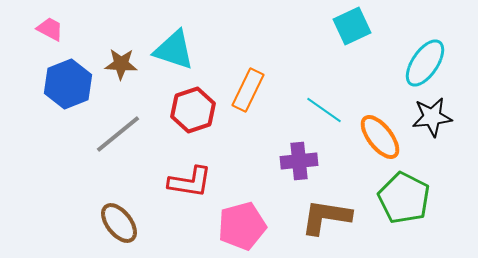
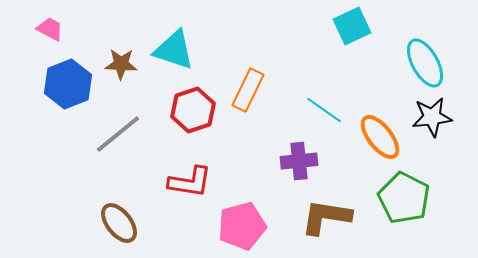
cyan ellipse: rotated 63 degrees counterclockwise
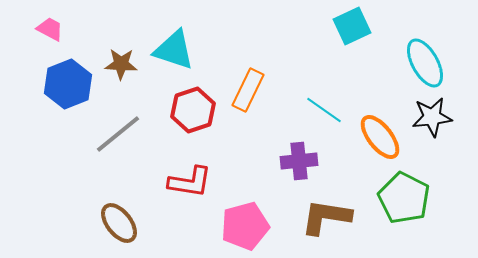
pink pentagon: moved 3 px right
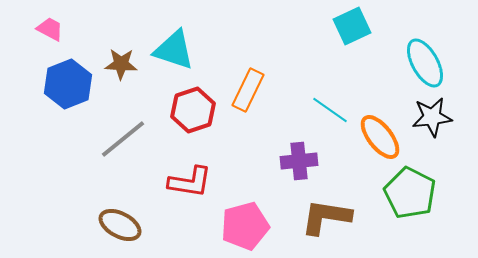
cyan line: moved 6 px right
gray line: moved 5 px right, 5 px down
green pentagon: moved 6 px right, 5 px up
brown ellipse: moved 1 px right, 2 px down; rotated 24 degrees counterclockwise
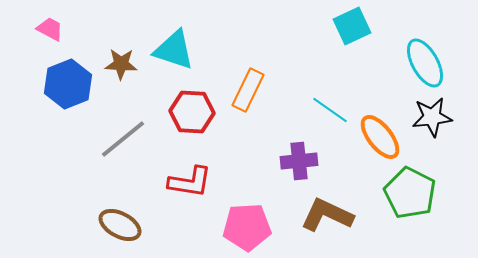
red hexagon: moved 1 px left, 2 px down; rotated 21 degrees clockwise
brown L-shape: moved 1 px right, 2 px up; rotated 16 degrees clockwise
pink pentagon: moved 2 px right, 1 px down; rotated 12 degrees clockwise
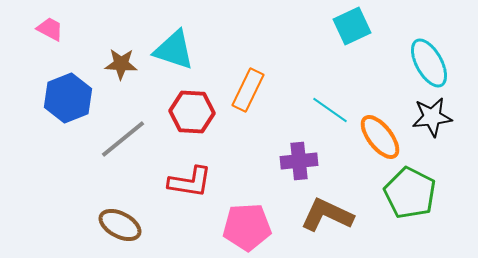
cyan ellipse: moved 4 px right
blue hexagon: moved 14 px down
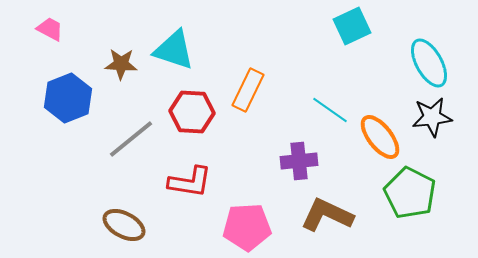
gray line: moved 8 px right
brown ellipse: moved 4 px right
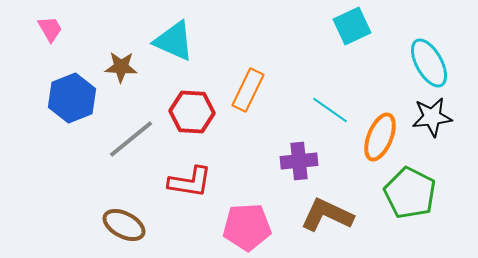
pink trapezoid: rotated 32 degrees clockwise
cyan triangle: moved 9 px up; rotated 6 degrees clockwise
brown star: moved 3 px down
blue hexagon: moved 4 px right
orange ellipse: rotated 60 degrees clockwise
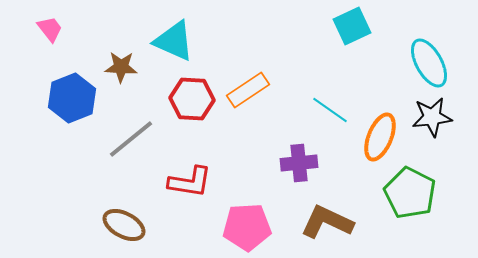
pink trapezoid: rotated 8 degrees counterclockwise
orange rectangle: rotated 30 degrees clockwise
red hexagon: moved 13 px up
purple cross: moved 2 px down
brown L-shape: moved 7 px down
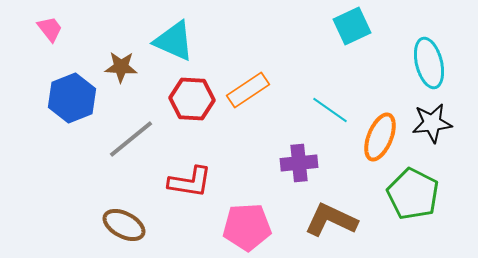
cyan ellipse: rotated 15 degrees clockwise
black star: moved 6 px down
green pentagon: moved 3 px right, 1 px down
brown L-shape: moved 4 px right, 2 px up
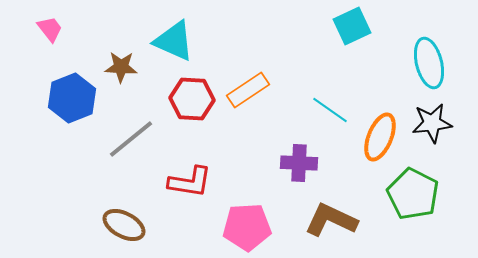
purple cross: rotated 9 degrees clockwise
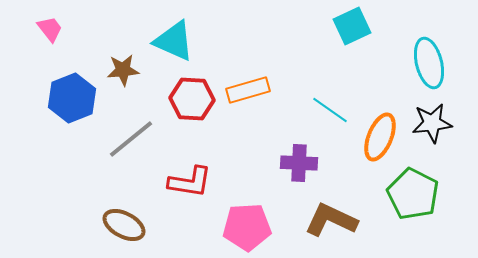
brown star: moved 2 px right, 3 px down; rotated 8 degrees counterclockwise
orange rectangle: rotated 18 degrees clockwise
